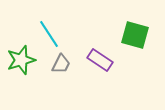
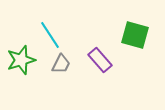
cyan line: moved 1 px right, 1 px down
purple rectangle: rotated 15 degrees clockwise
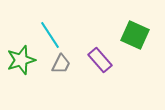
green square: rotated 8 degrees clockwise
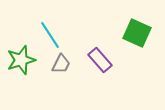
green square: moved 2 px right, 2 px up
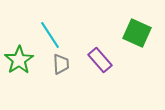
green star: moved 2 px left; rotated 16 degrees counterclockwise
gray trapezoid: rotated 30 degrees counterclockwise
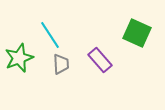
green star: moved 2 px up; rotated 12 degrees clockwise
